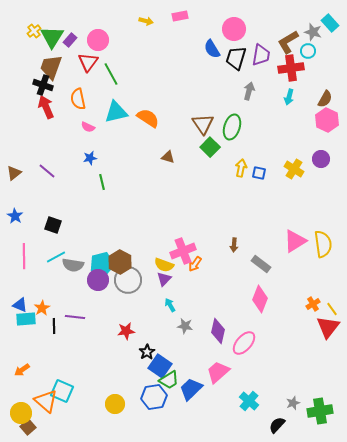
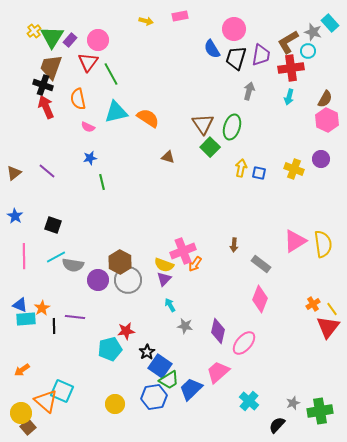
yellow cross at (294, 169): rotated 12 degrees counterclockwise
cyan pentagon at (102, 264): moved 8 px right, 85 px down
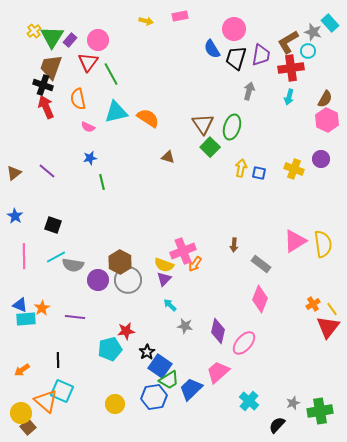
cyan arrow at (170, 305): rotated 16 degrees counterclockwise
black line at (54, 326): moved 4 px right, 34 px down
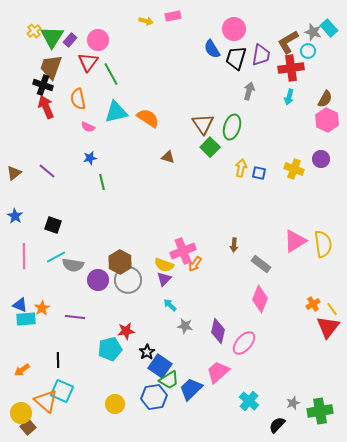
pink rectangle at (180, 16): moved 7 px left
cyan rectangle at (330, 23): moved 1 px left, 5 px down
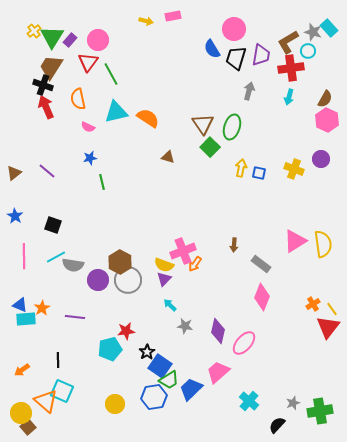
brown trapezoid at (51, 67): rotated 12 degrees clockwise
pink diamond at (260, 299): moved 2 px right, 2 px up
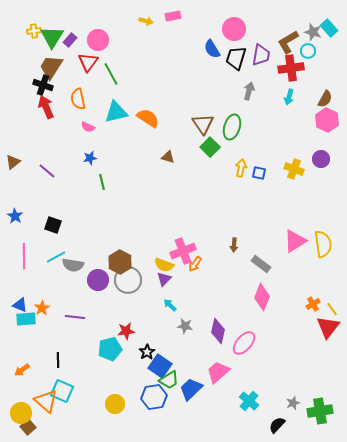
yellow cross at (34, 31): rotated 32 degrees clockwise
brown triangle at (14, 173): moved 1 px left, 11 px up
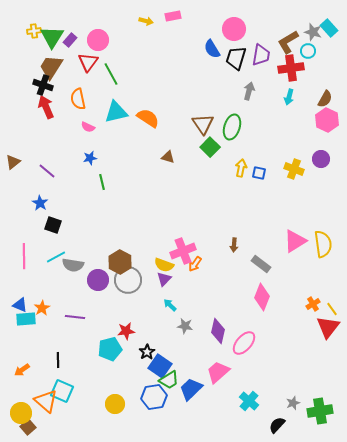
blue star at (15, 216): moved 25 px right, 13 px up
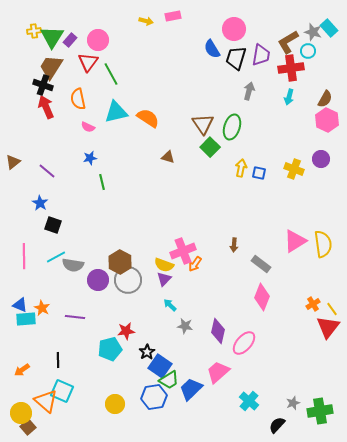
orange star at (42, 308): rotated 14 degrees counterclockwise
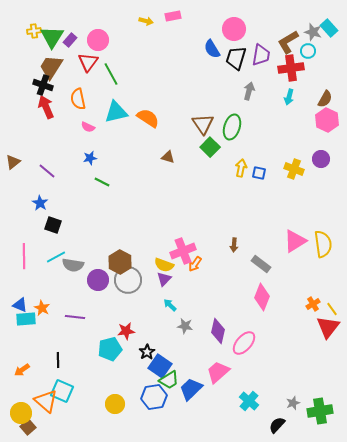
green line at (102, 182): rotated 49 degrees counterclockwise
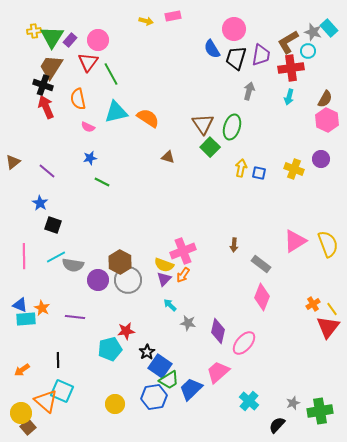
yellow semicircle at (323, 244): moved 5 px right; rotated 12 degrees counterclockwise
orange arrow at (195, 264): moved 12 px left, 11 px down
gray star at (185, 326): moved 3 px right, 3 px up
